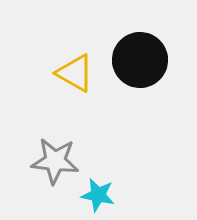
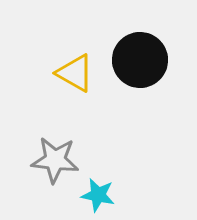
gray star: moved 1 px up
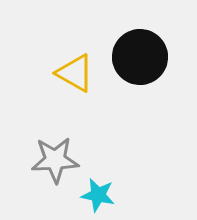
black circle: moved 3 px up
gray star: rotated 9 degrees counterclockwise
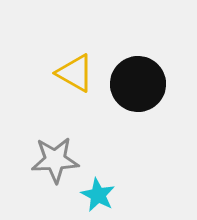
black circle: moved 2 px left, 27 px down
cyan star: rotated 16 degrees clockwise
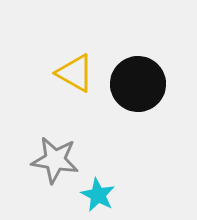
gray star: rotated 12 degrees clockwise
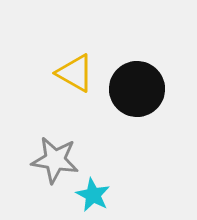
black circle: moved 1 px left, 5 px down
cyan star: moved 5 px left
